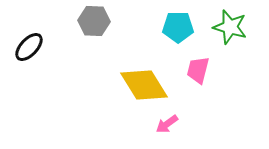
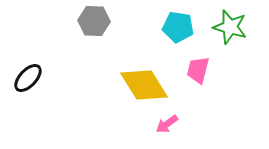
cyan pentagon: rotated 8 degrees clockwise
black ellipse: moved 1 px left, 31 px down
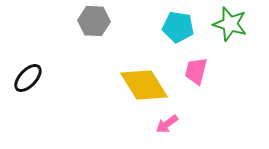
green star: moved 3 px up
pink trapezoid: moved 2 px left, 1 px down
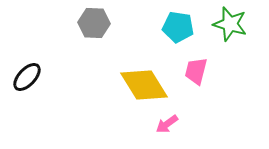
gray hexagon: moved 2 px down
black ellipse: moved 1 px left, 1 px up
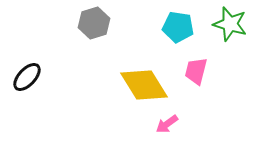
gray hexagon: rotated 20 degrees counterclockwise
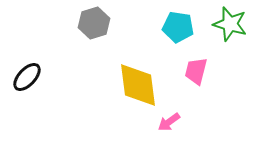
yellow diamond: moved 6 px left; rotated 24 degrees clockwise
pink arrow: moved 2 px right, 2 px up
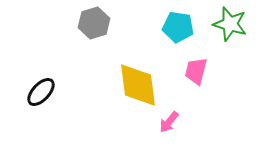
black ellipse: moved 14 px right, 15 px down
pink arrow: rotated 15 degrees counterclockwise
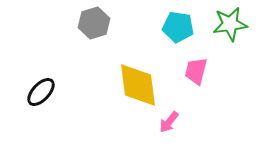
green star: rotated 24 degrees counterclockwise
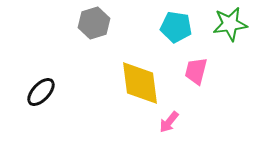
cyan pentagon: moved 2 px left
yellow diamond: moved 2 px right, 2 px up
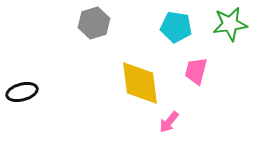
black ellipse: moved 19 px left; rotated 32 degrees clockwise
